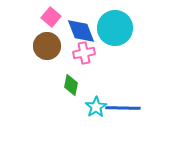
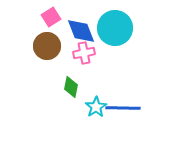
pink square: rotated 18 degrees clockwise
green diamond: moved 2 px down
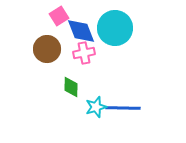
pink square: moved 8 px right, 1 px up
brown circle: moved 3 px down
green diamond: rotated 10 degrees counterclockwise
cyan star: rotated 15 degrees clockwise
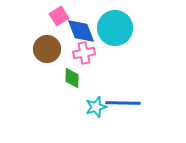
green diamond: moved 1 px right, 9 px up
blue line: moved 5 px up
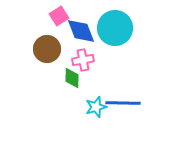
pink cross: moved 1 px left, 7 px down
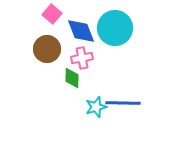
pink square: moved 7 px left, 2 px up; rotated 18 degrees counterclockwise
pink cross: moved 1 px left, 2 px up
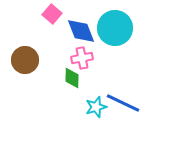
brown circle: moved 22 px left, 11 px down
blue line: rotated 24 degrees clockwise
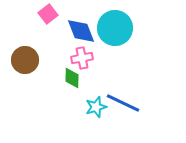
pink square: moved 4 px left; rotated 12 degrees clockwise
